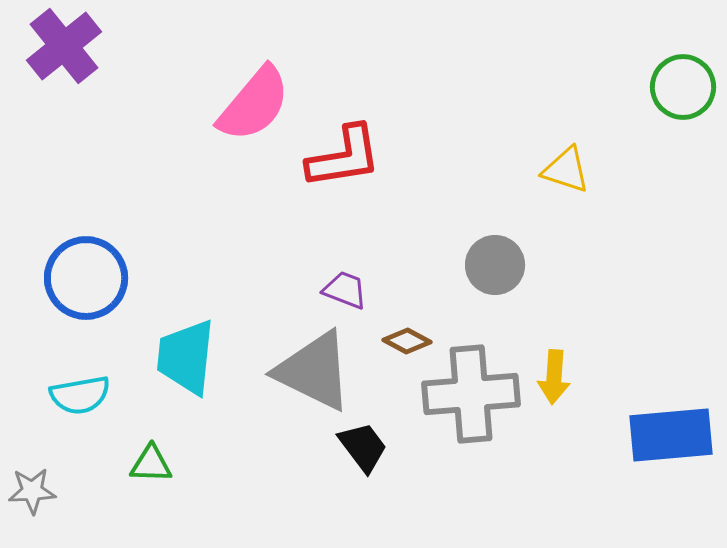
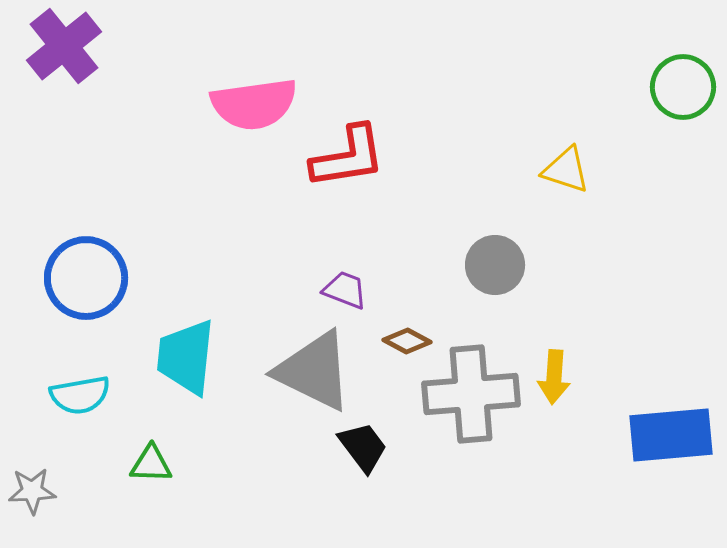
pink semicircle: rotated 42 degrees clockwise
red L-shape: moved 4 px right
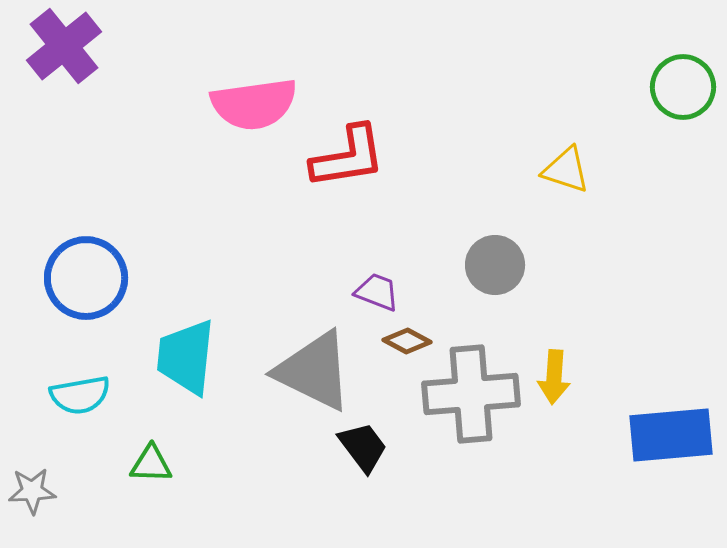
purple trapezoid: moved 32 px right, 2 px down
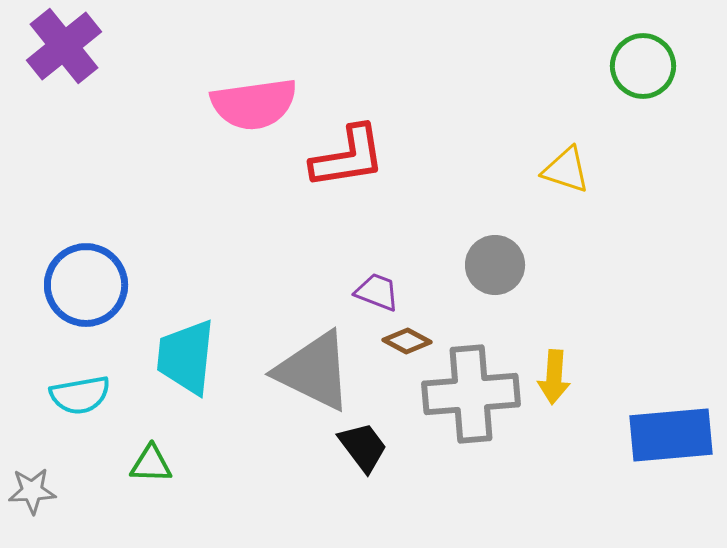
green circle: moved 40 px left, 21 px up
blue circle: moved 7 px down
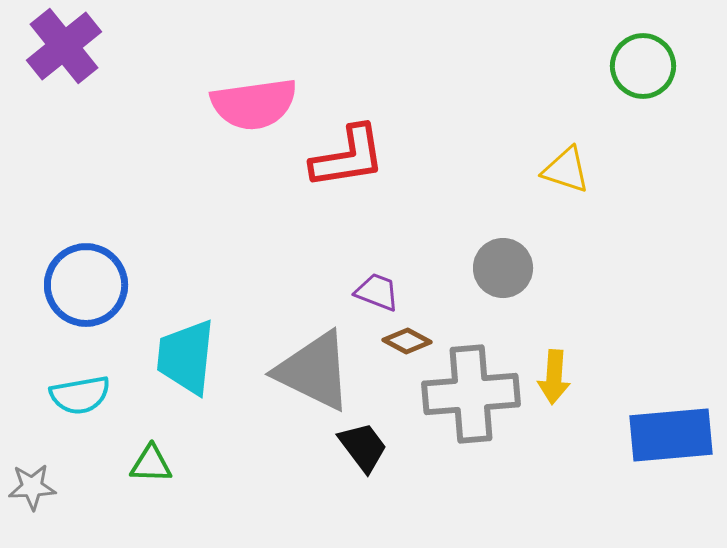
gray circle: moved 8 px right, 3 px down
gray star: moved 4 px up
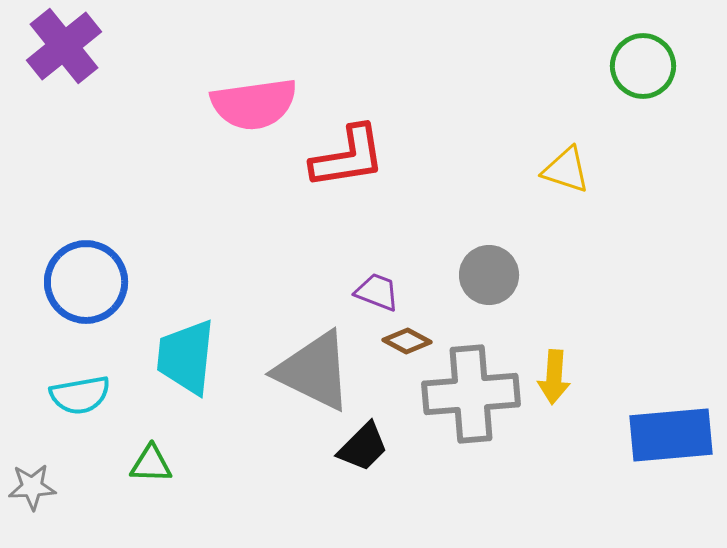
gray circle: moved 14 px left, 7 px down
blue circle: moved 3 px up
black trapezoid: rotated 82 degrees clockwise
